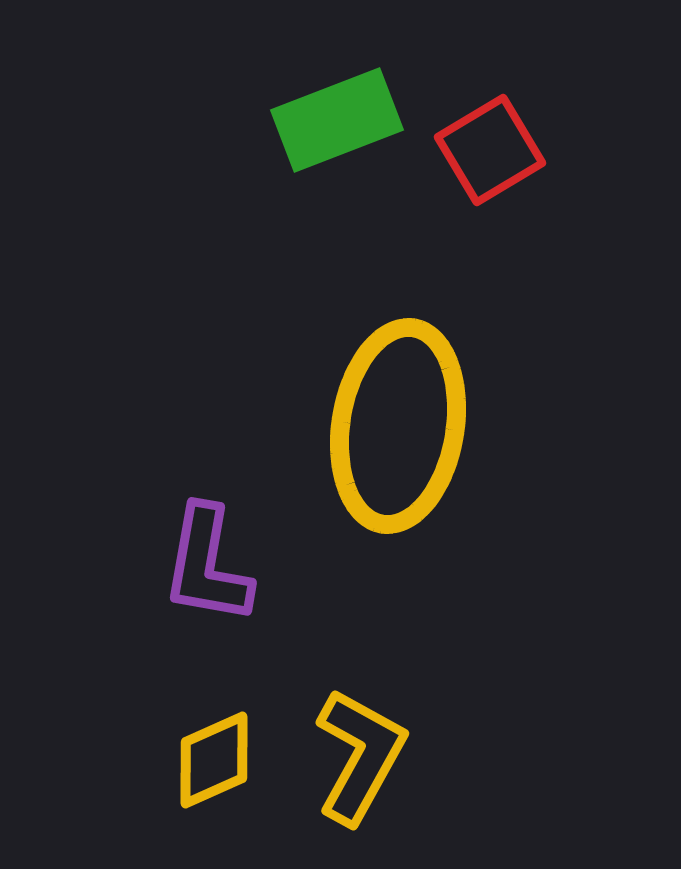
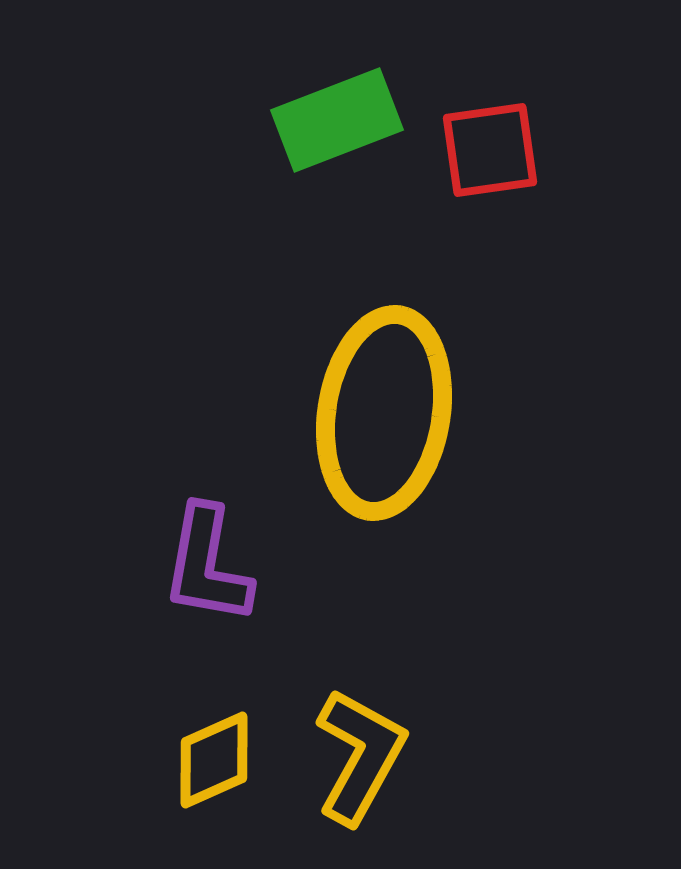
red square: rotated 23 degrees clockwise
yellow ellipse: moved 14 px left, 13 px up
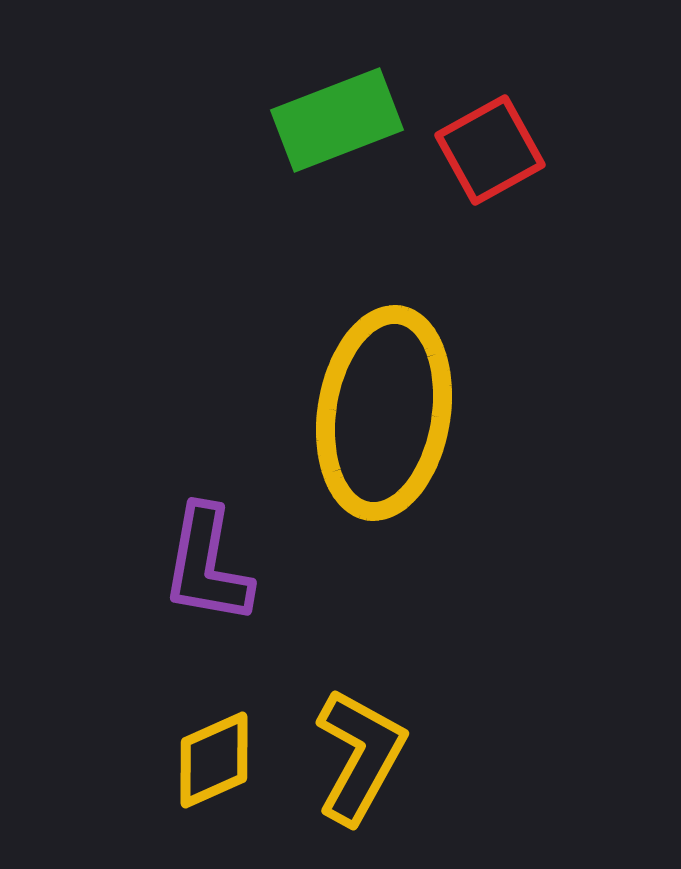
red square: rotated 21 degrees counterclockwise
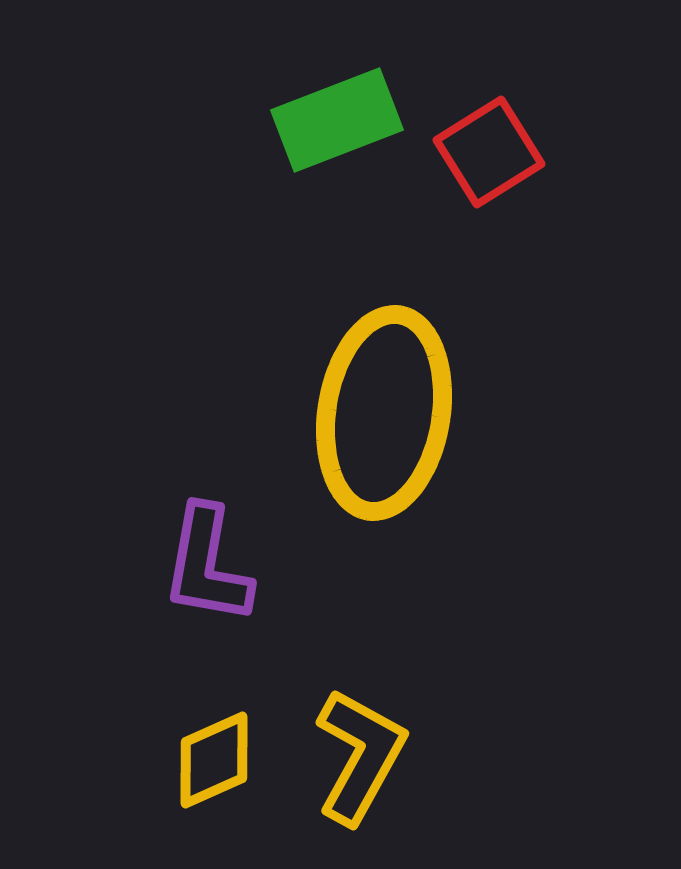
red square: moved 1 px left, 2 px down; rotated 3 degrees counterclockwise
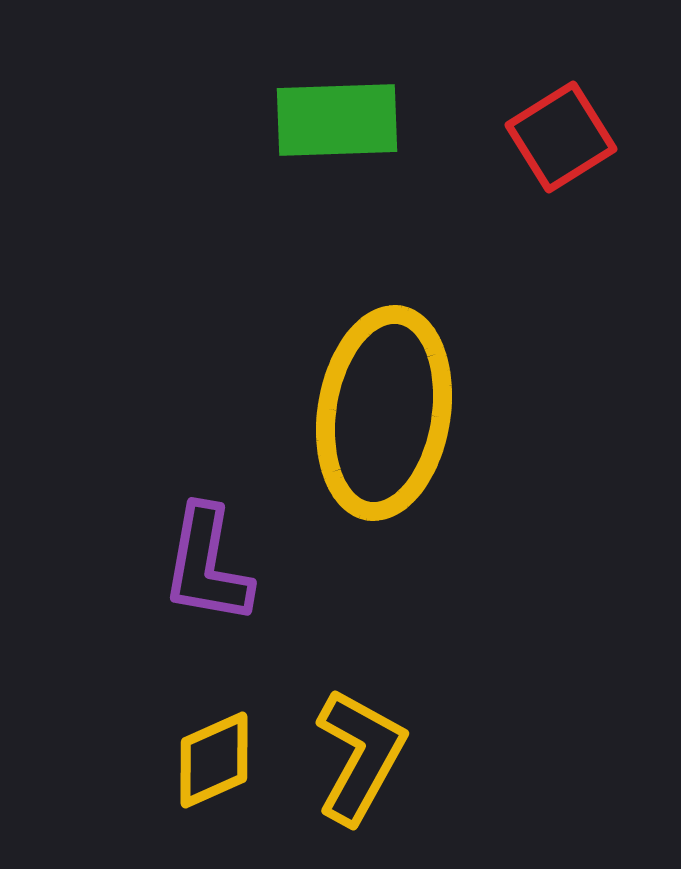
green rectangle: rotated 19 degrees clockwise
red square: moved 72 px right, 15 px up
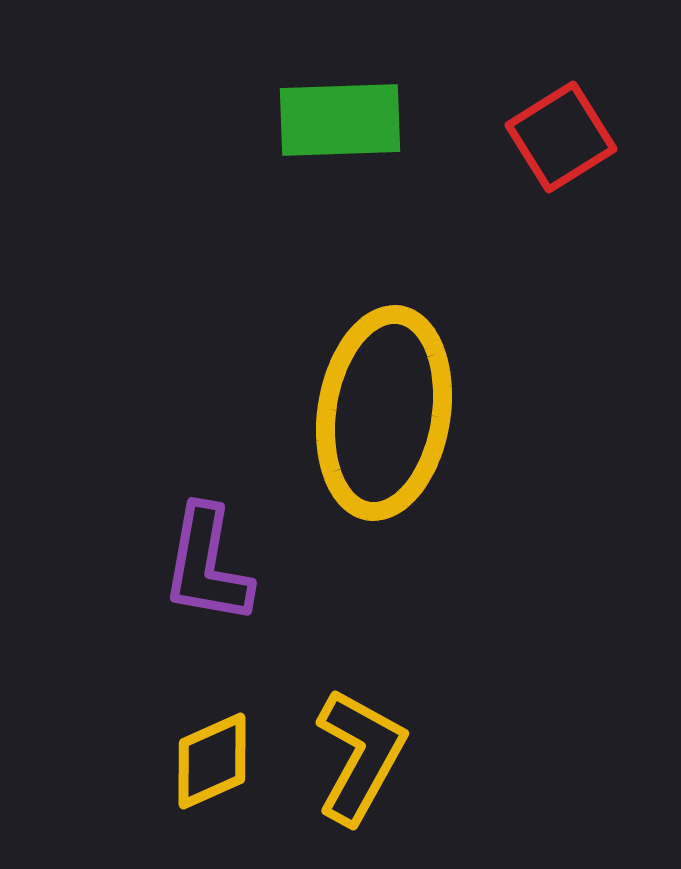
green rectangle: moved 3 px right
yellow diamond: moved 2 px left, 1 px down
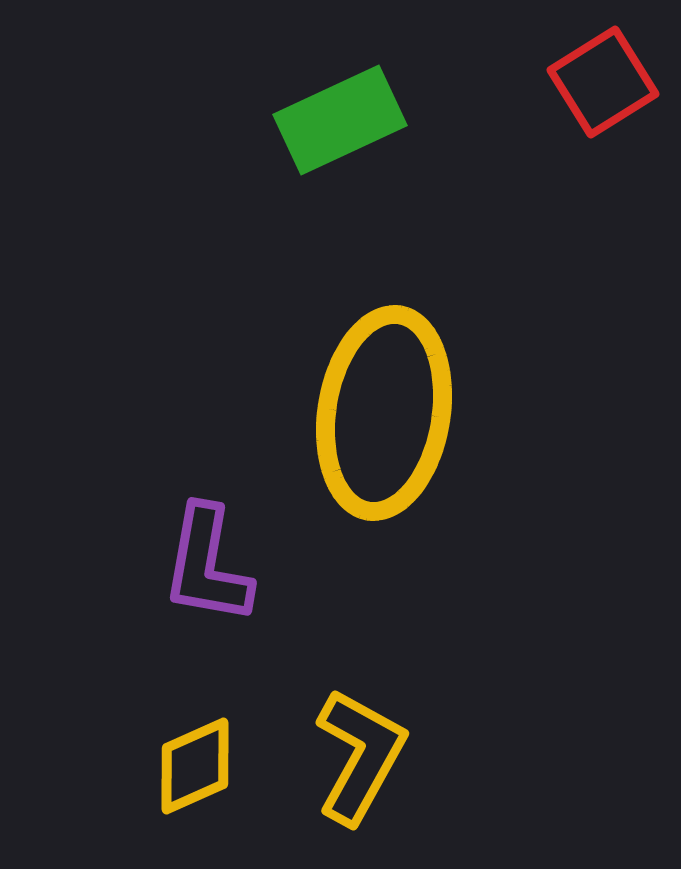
green rectangle: rotated 23 degrees counterclockwise
red square: moved 42 px right, 55 px up
yellow diamond: moved 17 px left, 5 px down
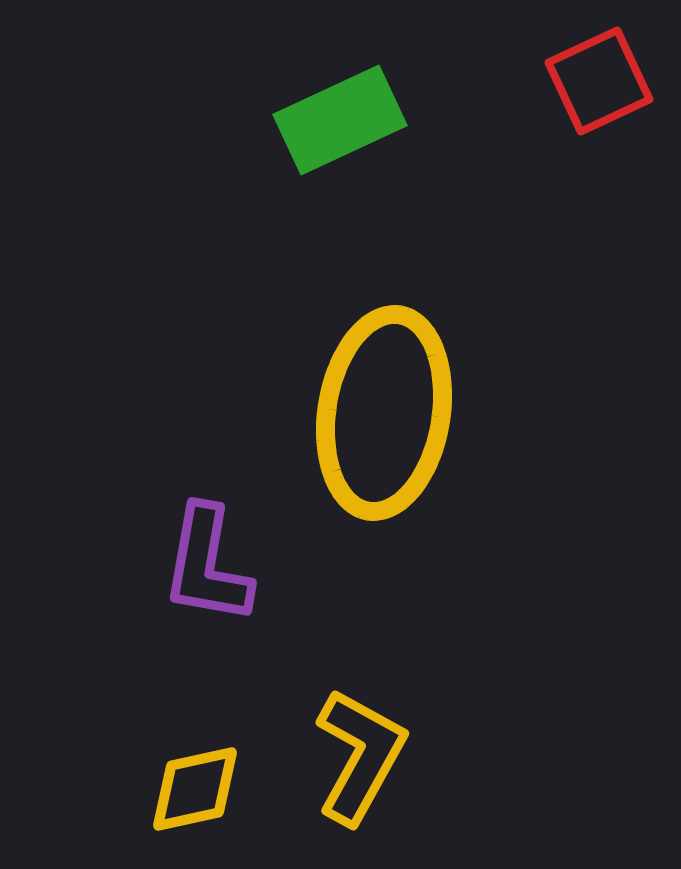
red square: moved 4 px left, 1 px up; rotated 7 degrees clockwise
yellow diamond: moved 23 px down; rotated 12 degrees clockwise
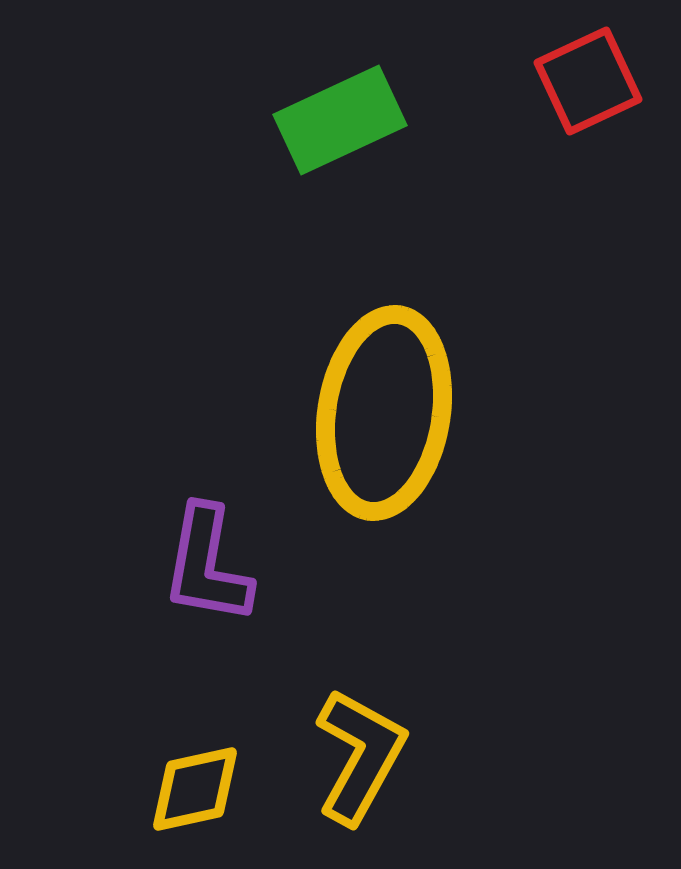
red square: moved 11 px left
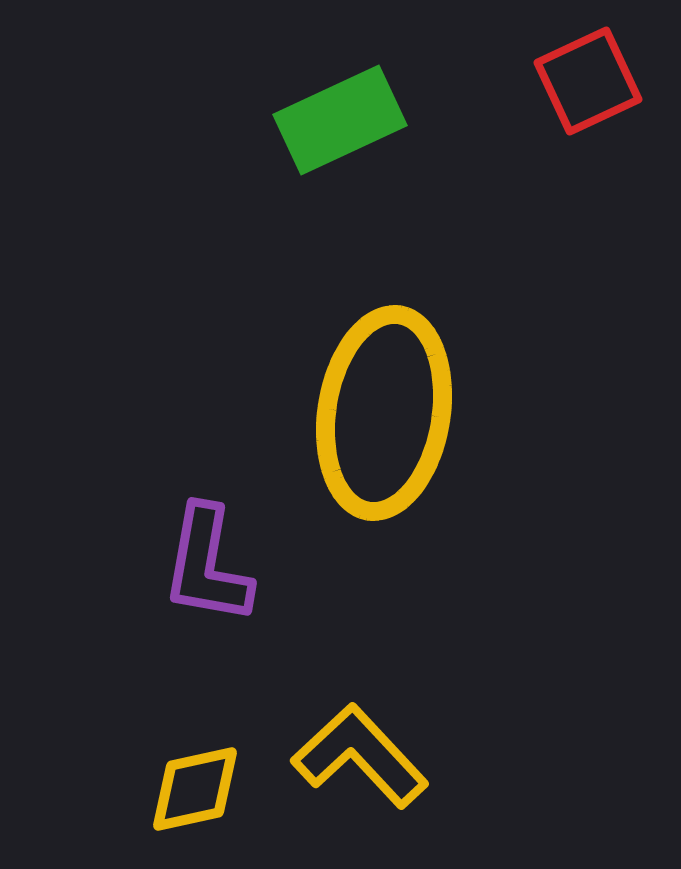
yellow L-shape: rotated 72 degrees counterclockwise
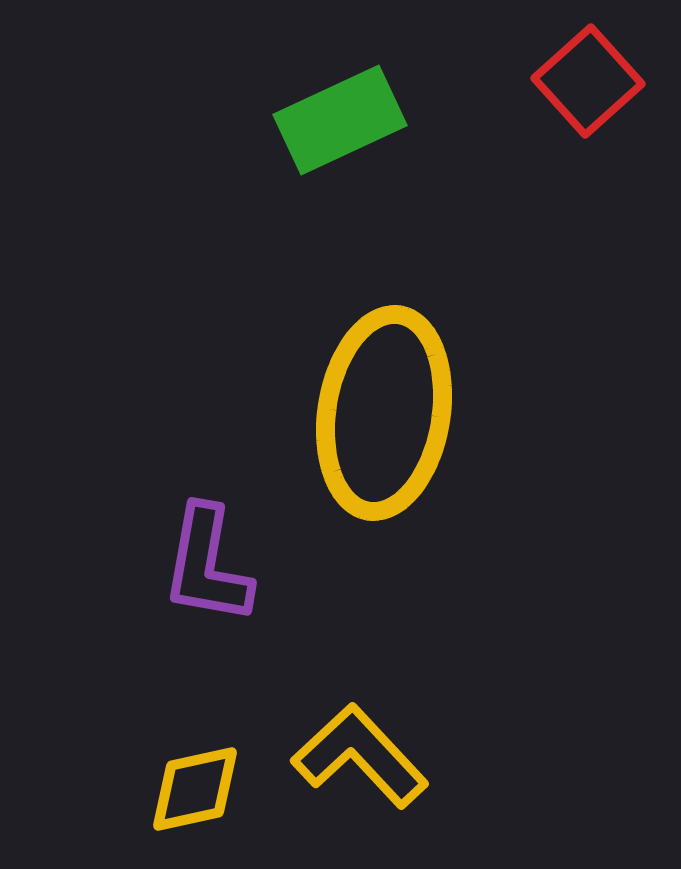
red square: rotated 17 degrees counterclockwise
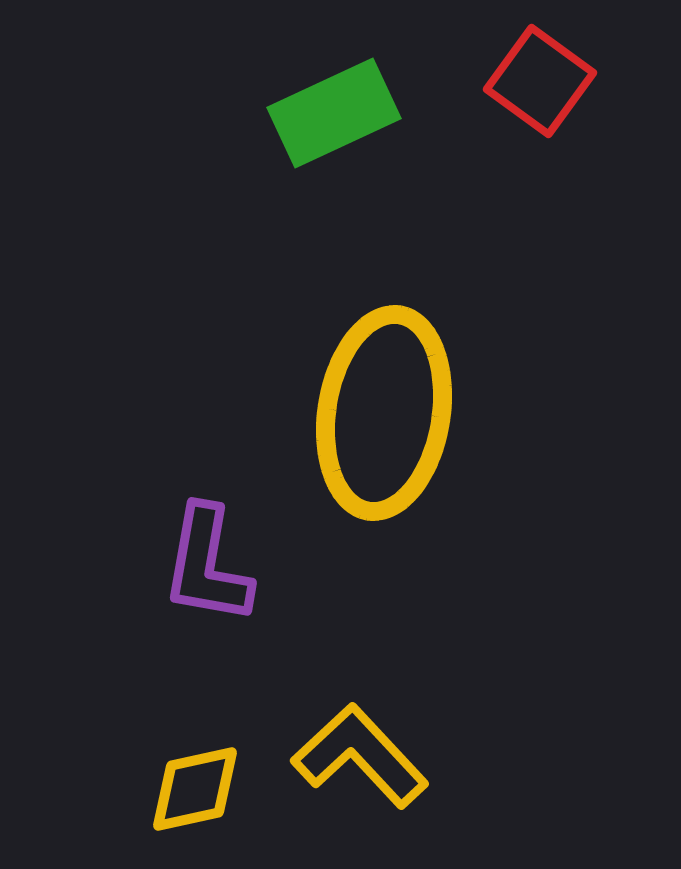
red square: moved 48 px left; rotated 12 degrees counterclockwise
green rectangle: moved 6 px left, 7 px up
